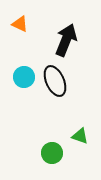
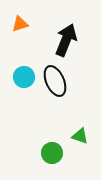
orange triangle: rotated 42 degrees counterclockwise
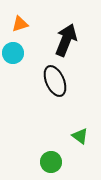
cyan circle: moved 11 px left, 24 px up
green triangle: rotated 18 degrees clockwise
green circle: moved 1 px left, 9 px down
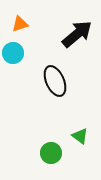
black arrow: moved 11 px right, 6 px up; rotated 28 degrees clockwise
green circle: moved 9 px up
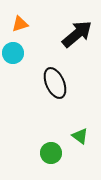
black ellipse: moved 2 px down
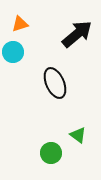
cyan circle: moved 1 px up
green triangle: moved 2 px left, 1 px up
